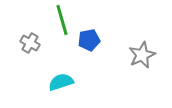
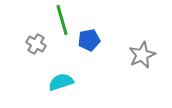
gray cross: moved 6 px right, 1 px down
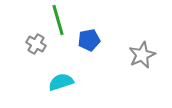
green line: moved 4 px left
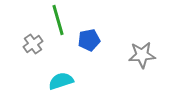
gray cross: moved 3 px left; rotated 24 degrees clockwise
gray star: rotated 20 degrees clockwise
cyan semicircle: moved 1 px up
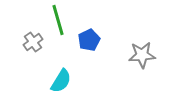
blue pentagon: rotated 15 degrees counterclockwise
gray cross: moved 2 px up
cyan semicircle: rotated 140 degrees clockwise
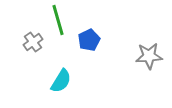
gray star: moved 7 px right, 1 px down
